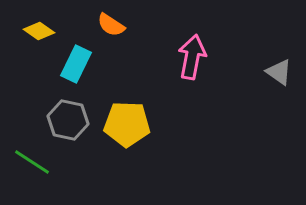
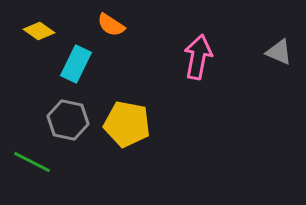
pink arrow: moved 6 px right
gray triangle: moved 20 px up; rotated 12 degrees counterclockwise
yellow pentagon: rotated 9 degrees clockwise
green line: rotated 6 degrees counterclockwise
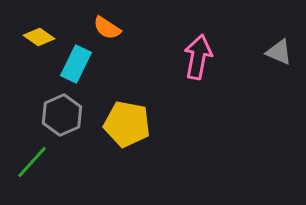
orange semicircle: moved 4 px left, 3 px down
yellow diamond: moved 6 px down
gray hexagon: moved 6 px left, 5 px up; rotated 24 degrees clockwise
green line: rotated 75 degrees counterclockwise
